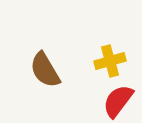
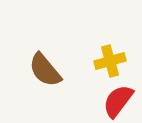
brown semicircle: rotated 9 degrees counterclockwise
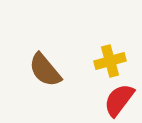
red semicircle: moved 1 px right, 1 px up
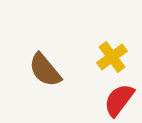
yellow cross: moved 2 px right, 4 px up; rotated 20 degrees counterclockwise
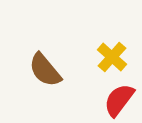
yellow cross: rotated 12 degrees counterclockwise
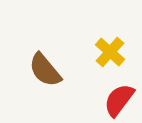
yellow cross: moved 2 px left, 5 px up
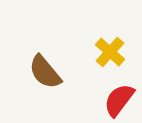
brown semicircle: moved 2 px down
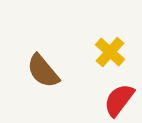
brown semicircle: moved 2 px left, 1 px up
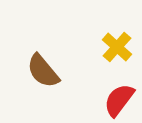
yellow cross: moved 7 px right, 5 px up
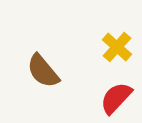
red semicircle: moved 3 px left, 2 px up; rotated 6 degrees clockwise
